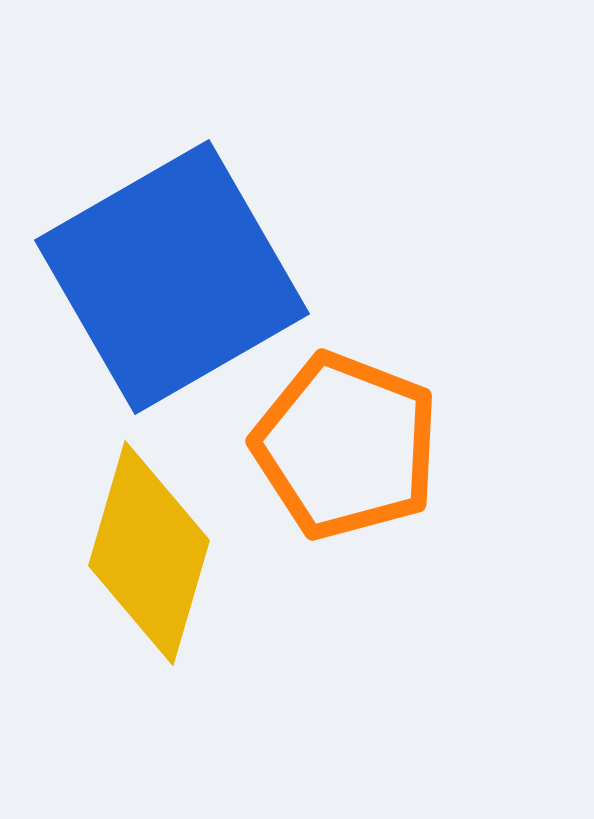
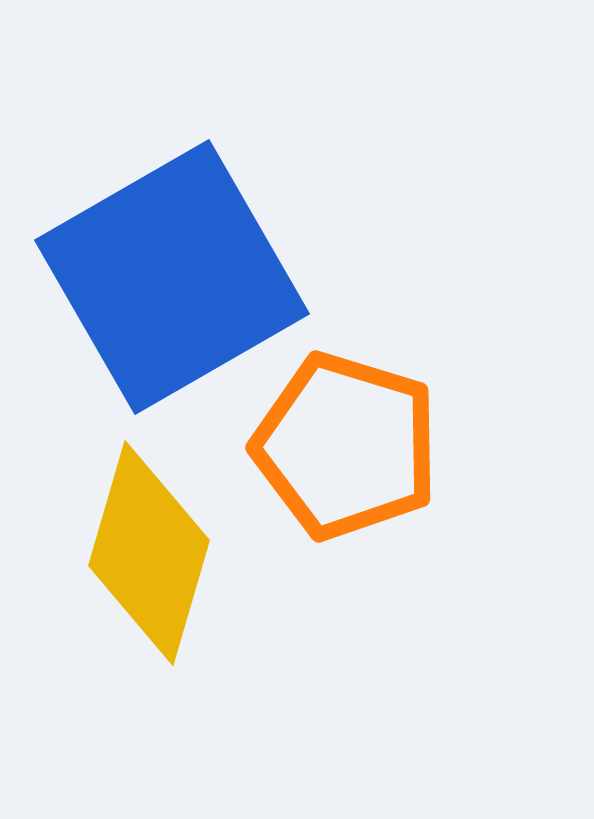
orange pentagon: rotated 4 degrees counterclockwise
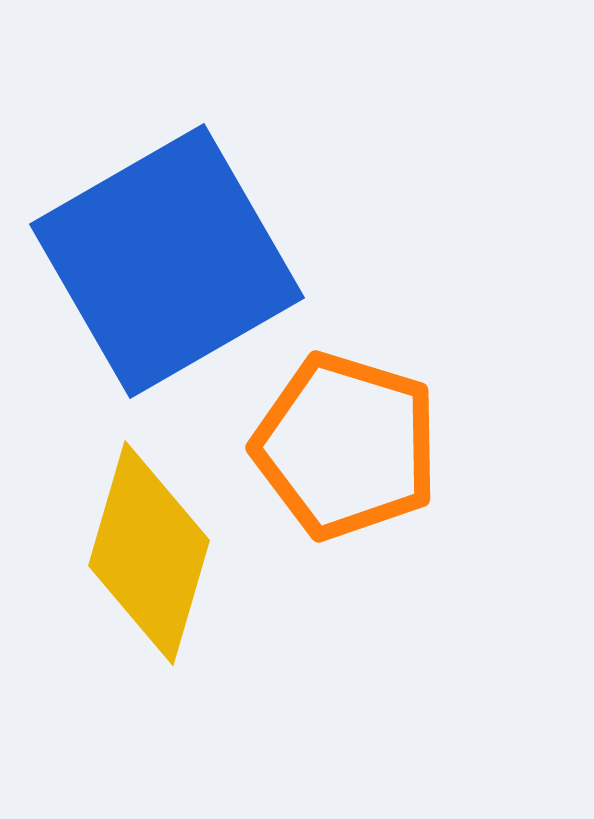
blue square: moved 5 px left, 16 px up
